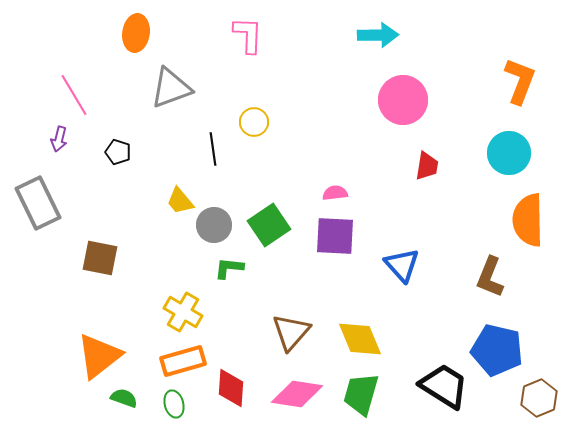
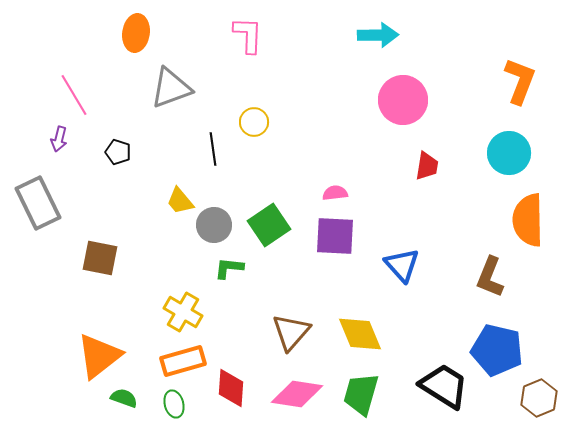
yellow diamond: moved 5 px up
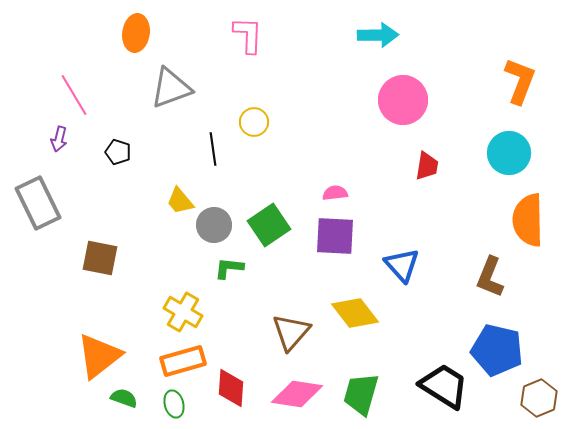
yellow diamond: moved 5 px left, 21 px up; rotated 15 degrees counterclockwise
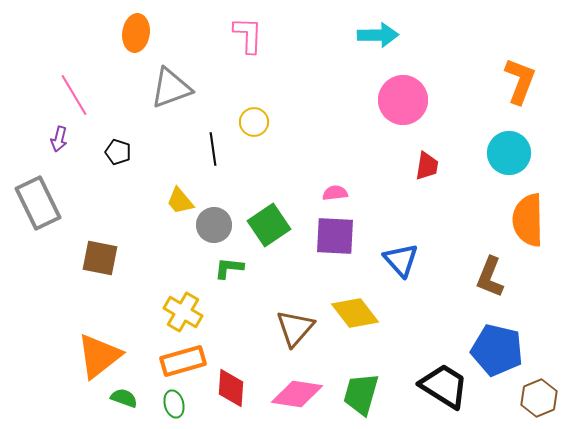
blue triangle: moved 1 px left, 5 px up
brown triangle: moved 4 px right, 4 px up
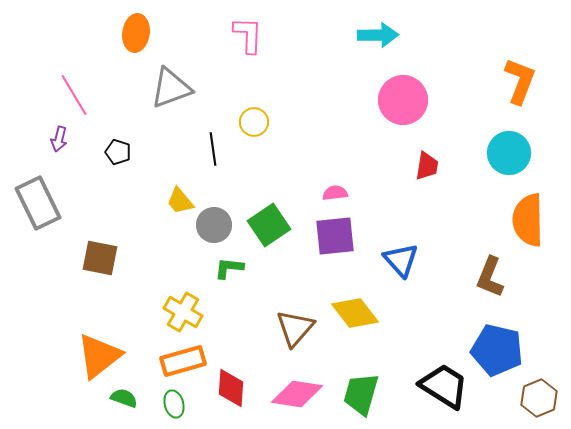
purple square: rotated 9 degrees counterclockwise
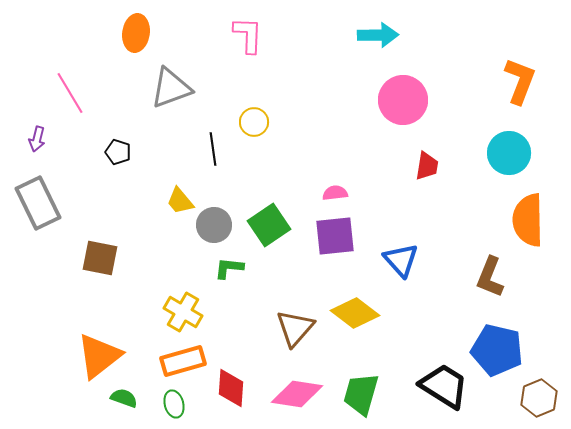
pink line: moved 4 px left, 2 px up
purple arrow: moved 22 px left
yellow diamond: rotated 15 degrees counterclockwise
